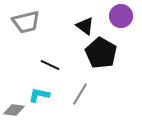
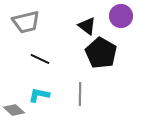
black triangle: moved 2 px right
black line: moved 10 px left, 6 px up
gray line: rotated 30 degrees counterclockwise
gray diamond: rotated 35 degrees clockwise
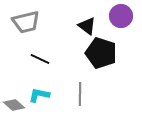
black pentagon: rotated 12 degrees counterclockwise
gray diamond: moved 5 px up
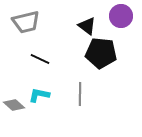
black pentagon: rotated 12 degrees counterclockwise
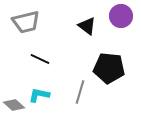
black pentagon: moved 8 px right, 15 px down
gray line: moved 2 px up; rotated 15 degrees clockwise
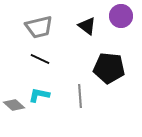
gray trapezoid: moved 13 px right, 5 px down
gray line: moved 4 px down; rotated 20 degrees counterclockwise
